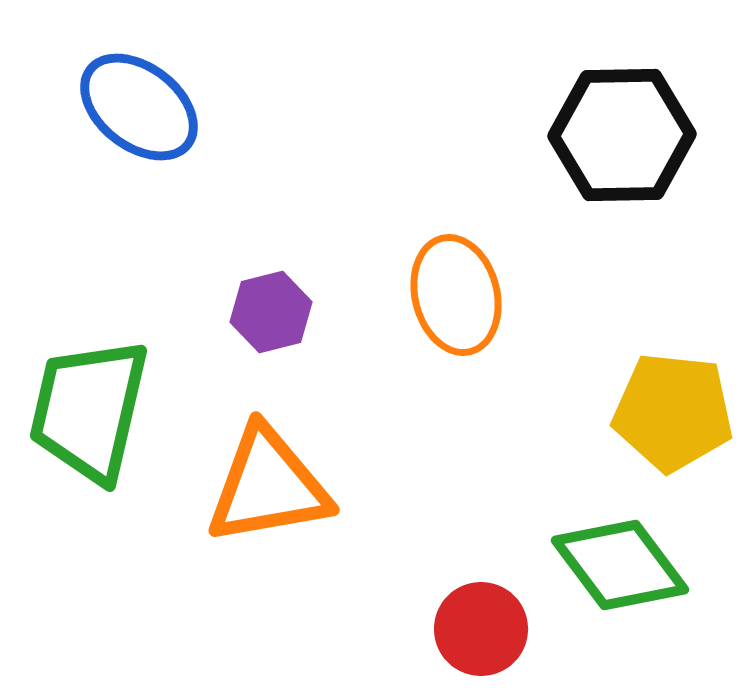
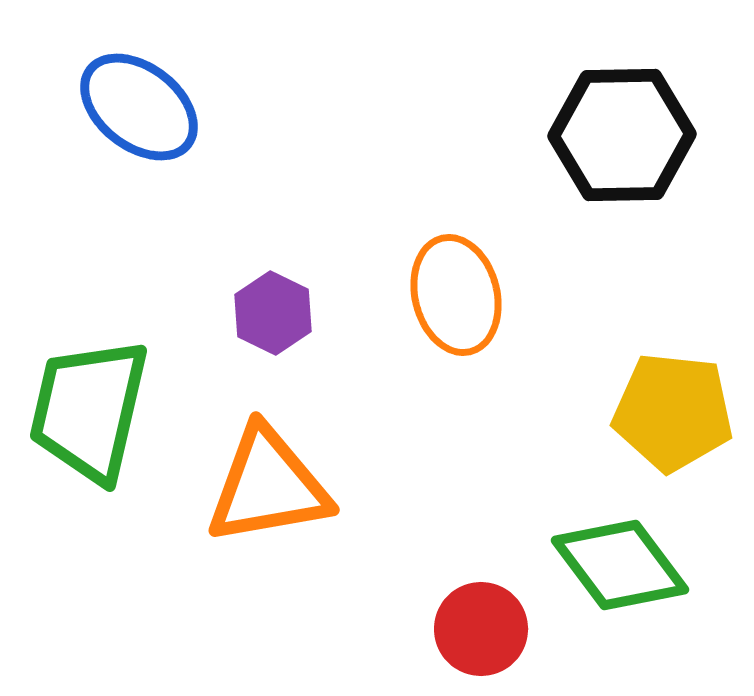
purple hexagon: moved 2 px right, 1 px down; rotated 20 degrees counterclockwise
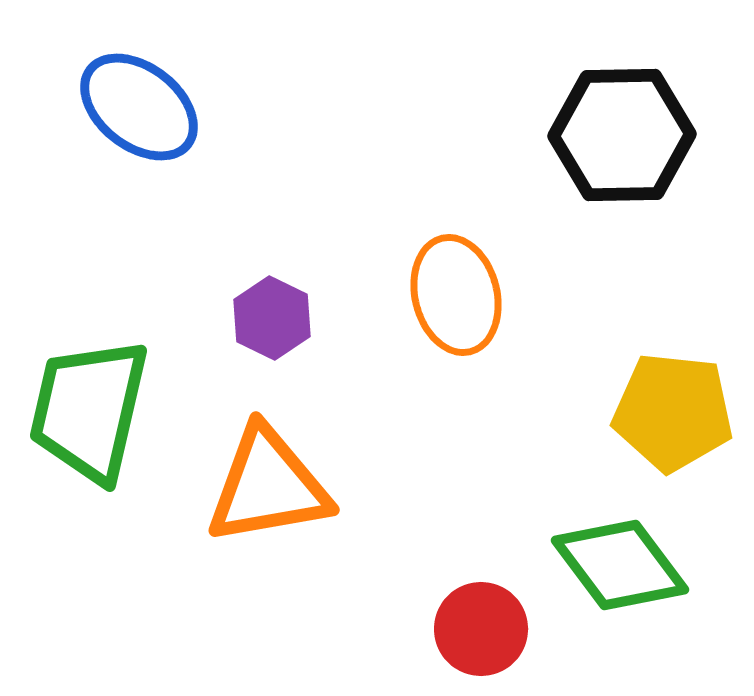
purple hexagon: moved 1 px left, 5 px down
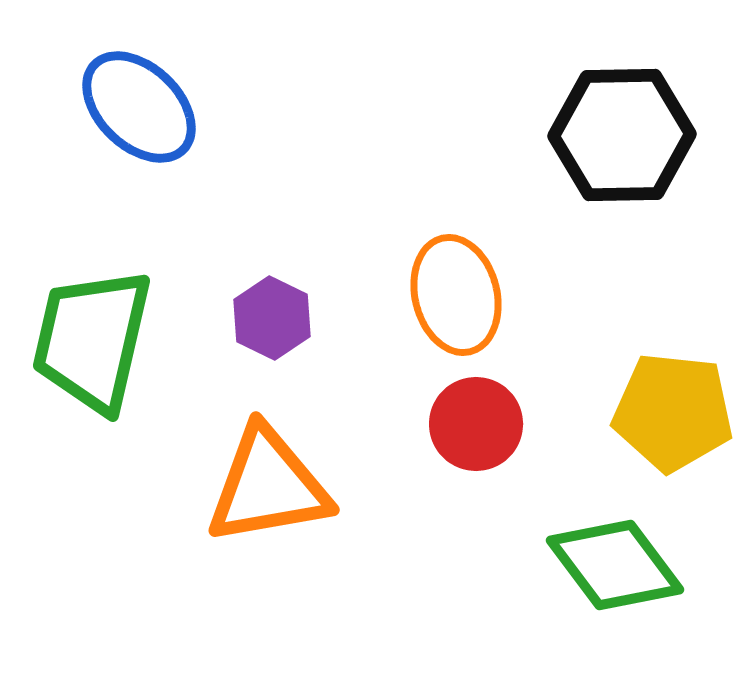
blue ellipse: rotated 6 degrees clockwise
green trapezoid: moved 3 px right, 70 px up
green diamond: moved 5 px left
red circle: moved 5 px left, 205 px up
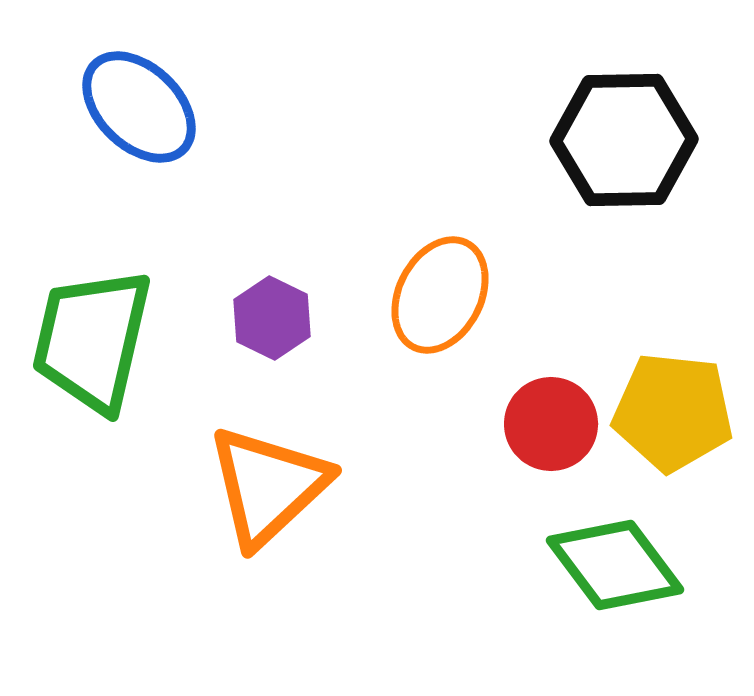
black hexagon: moved 2 px right, 5 px down
orange ellipse: moved 16 px left; rotated 41 degrees clockwise
red circle: moved 75 px right
orange triangle: rotated 33 degrees counterclockwise
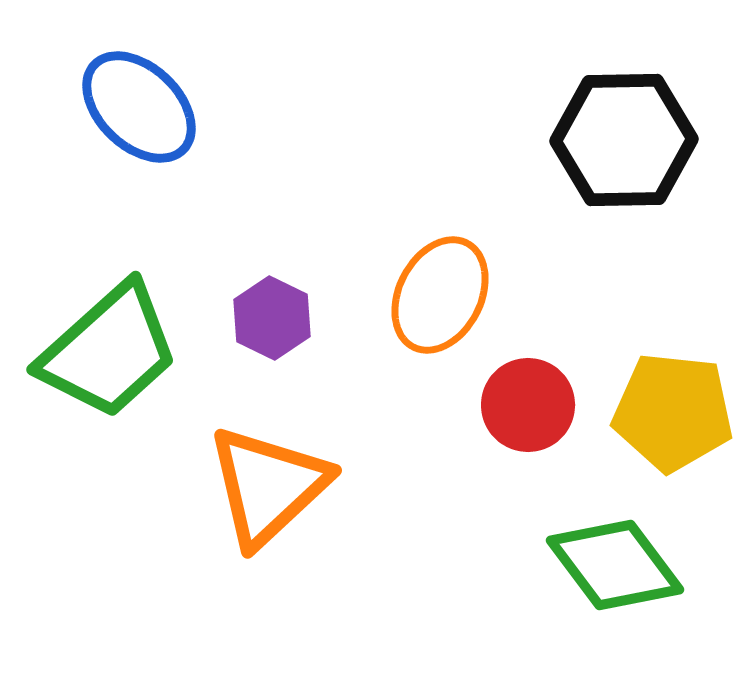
green trapezoid: moved 17 px right, 11 px down; rotated 145 degrees counterclockwise
red circle: moved 23 px left, 19 px up
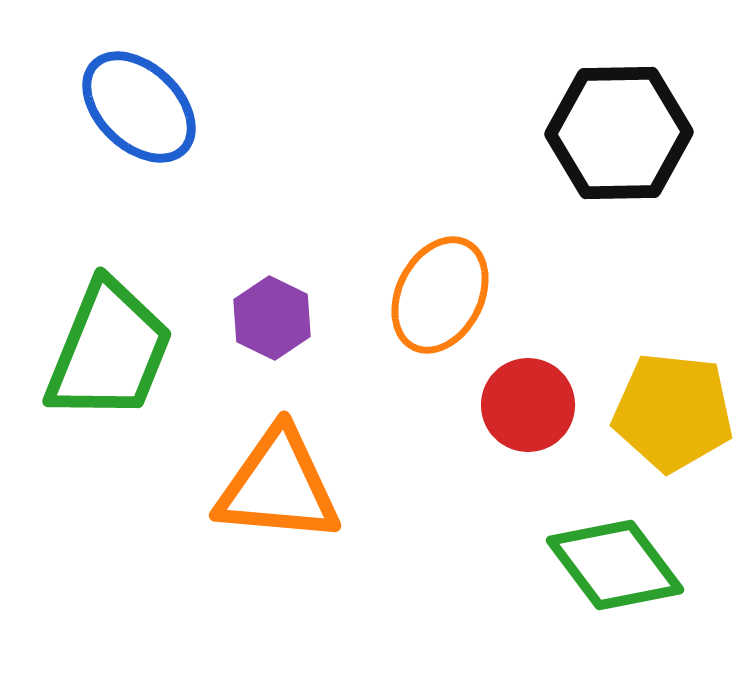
black hexagon: moved 5 px left, 7 px up
green trapezoid: rotated 26 degrees counterclockwise
orange triangle: moved 10 px right; rotated 48 degrees clockwise
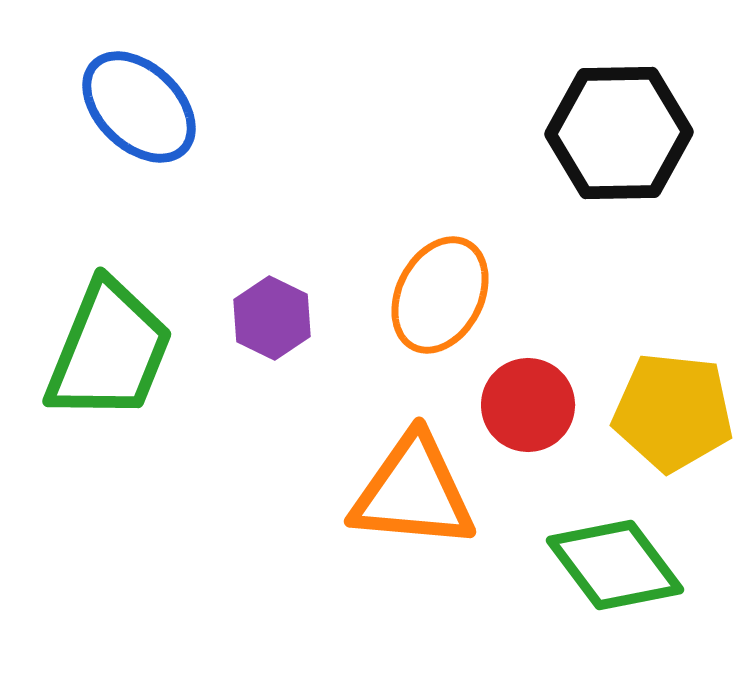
orange triangle: moved 135 px right, 6 px down
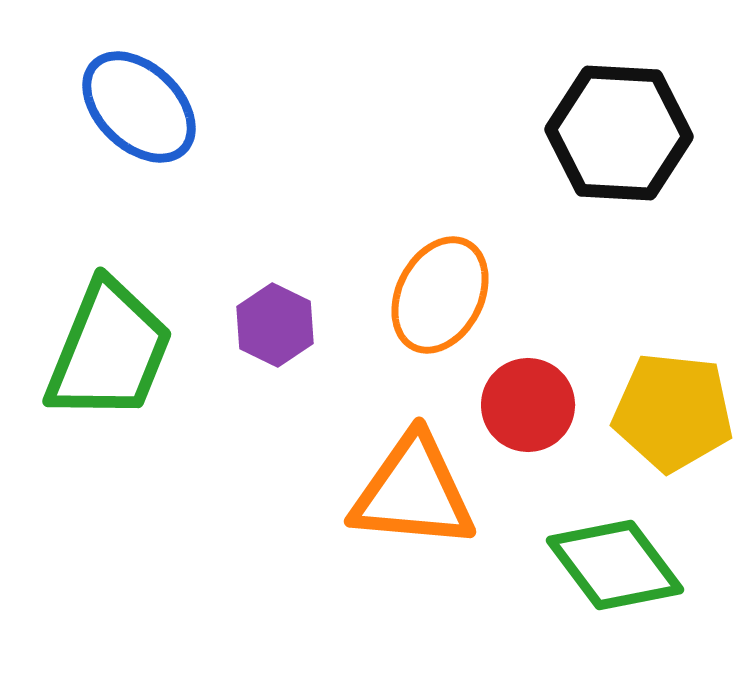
black hexagon: rotated 4 degrees clockwise
purple hexagon: moved 3 px right, 7 px down
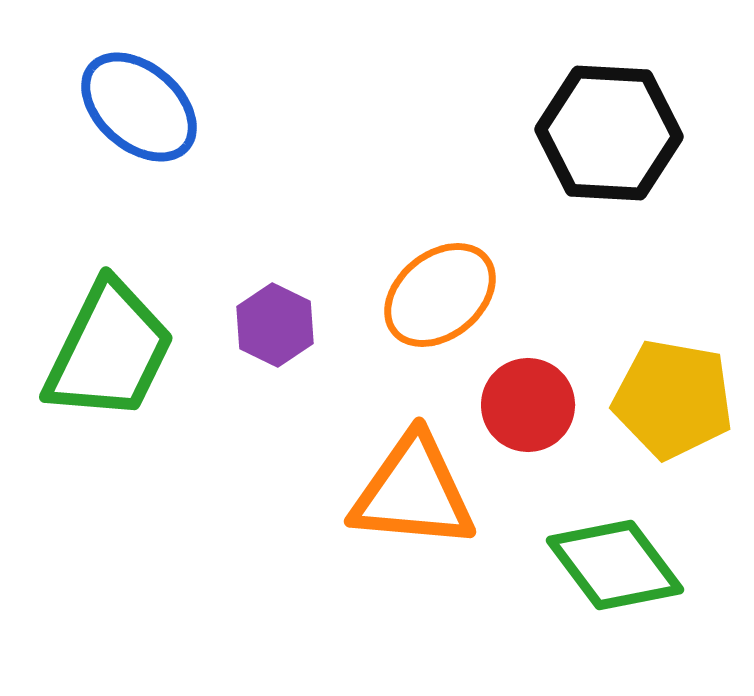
blue ellipse: rotated 3 degrees counterclockwise
black hexagon: moved 10 px left
orange ellipse: rotated 24 degrees clockwise
green trapezoid: rotated 4 degrees clockwise
yellow pentagon: moved 13 px up; rotated 4 degrees clockwise
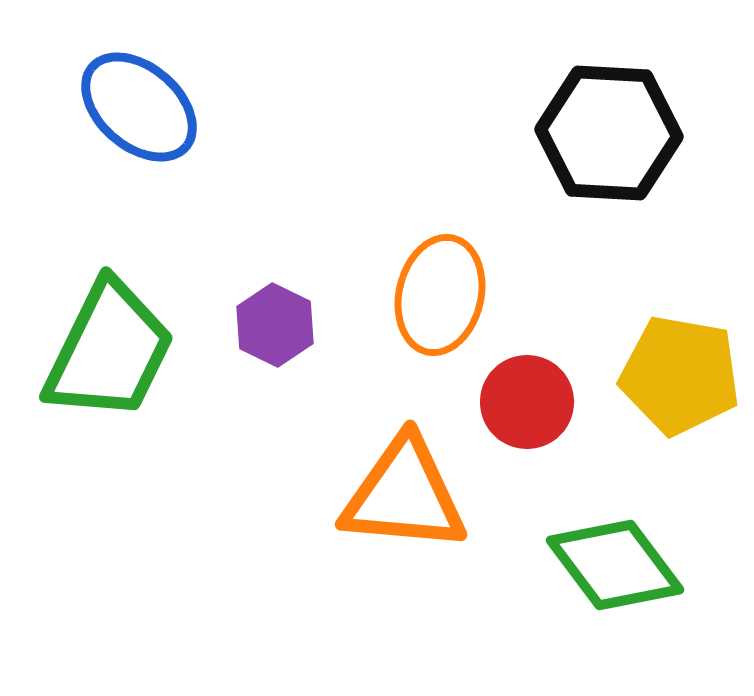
orange ellipse: rotated 38 degrees counterclockwise
yellow pentagon: moved 7 px right, 24 px up
red circle: moved 1 px left, 3 px up
orange triangle: moved 9 px left, 3 px down
